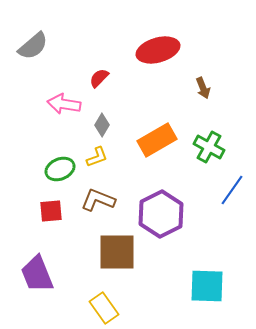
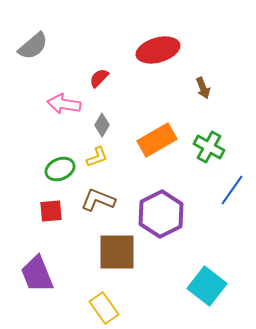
cyan square: rotated 36 degrees clockwise
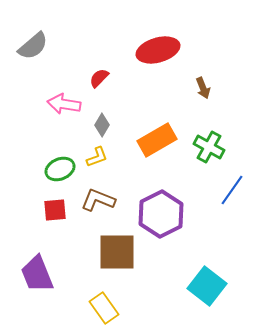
red square: moved 4 px right, 1 px up
